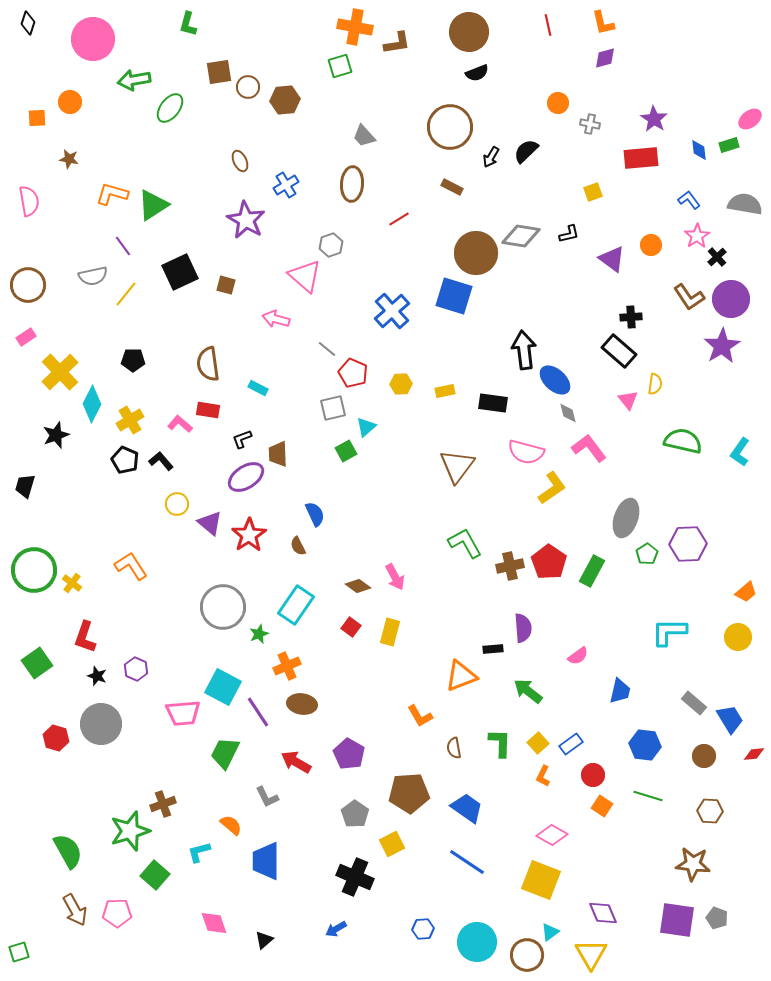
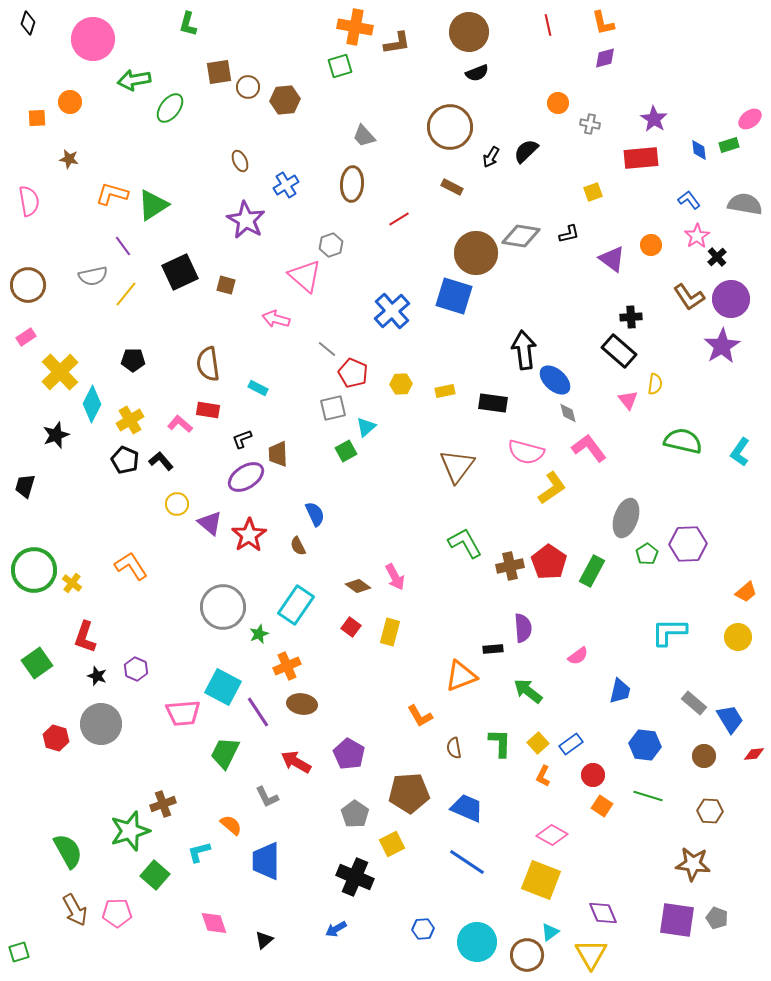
blue trapezoid at (467, 808): rotated 12 degrees counterclockwise
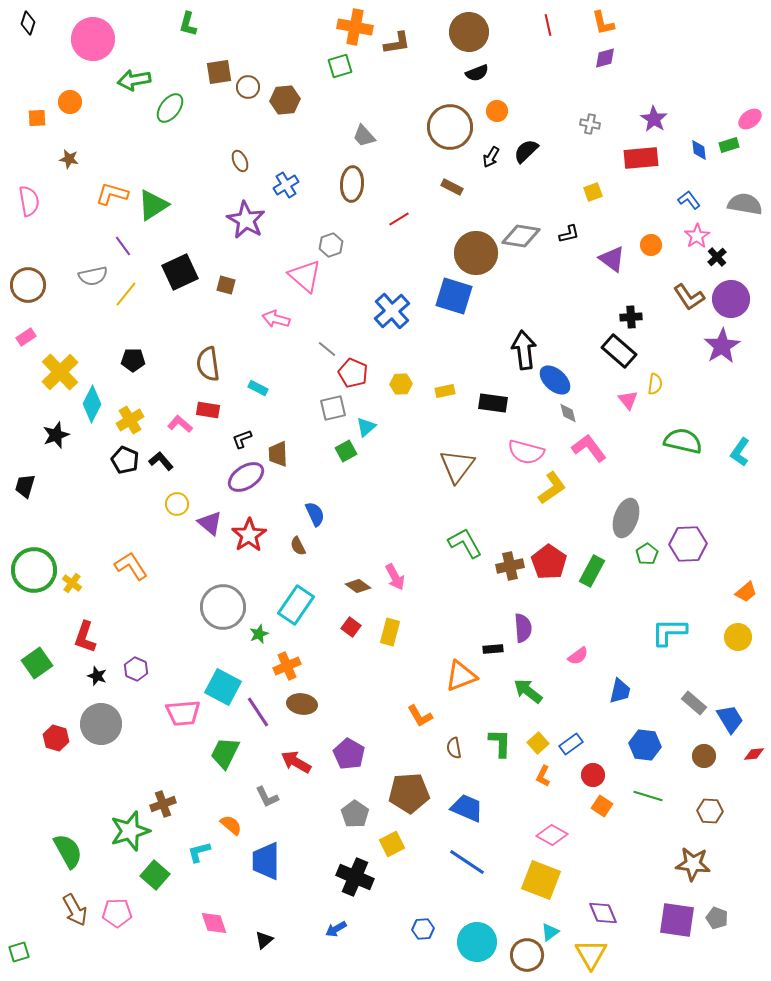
orange circle at (558, 103): moved 61 px left, 8 px down
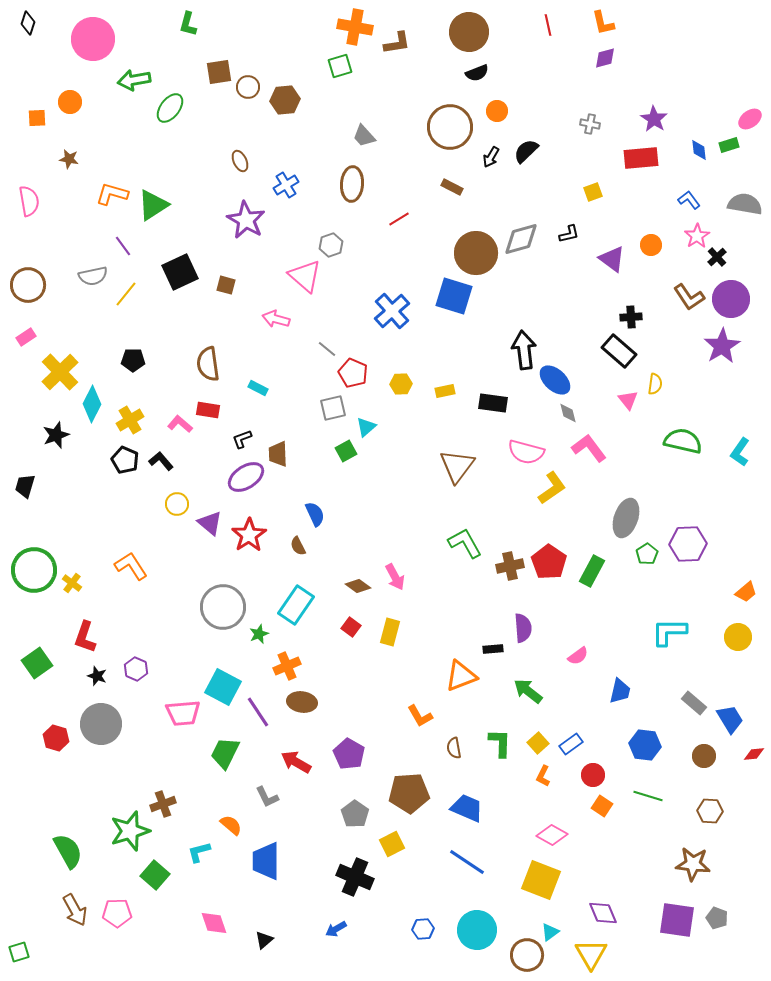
gray diamond at (521, 236): moved 3 px down; rotated 24 degrees counterclockwise
brown ellipse at (302, 704): moved 2 px up
cyan circle at (477, 942): moved 12 px up
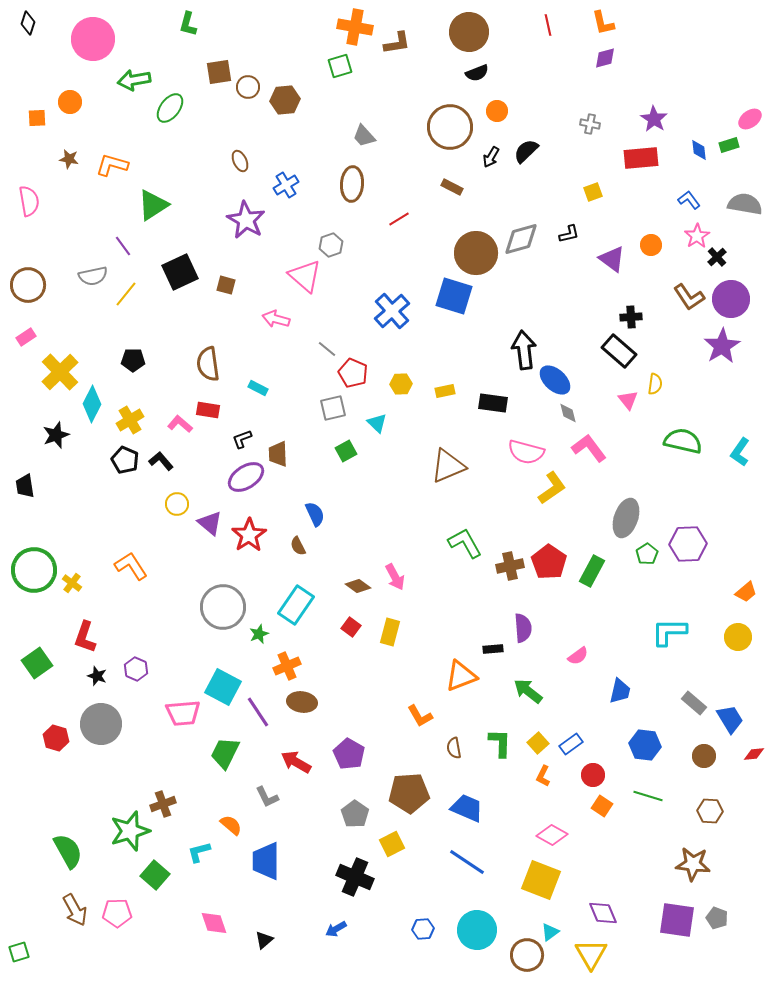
orange L-shape at (112, 194): moved 29 px up
cyan triangle at (366, 427): moved 11 px right, 4 px up; rotated 35 degrees counterclockwise
brown triangle at (457, 466): moved 9 px left; rotated 30 degrees clockwise
black trapezoid at (25, 486): rotated 25 degrees counterclockwise
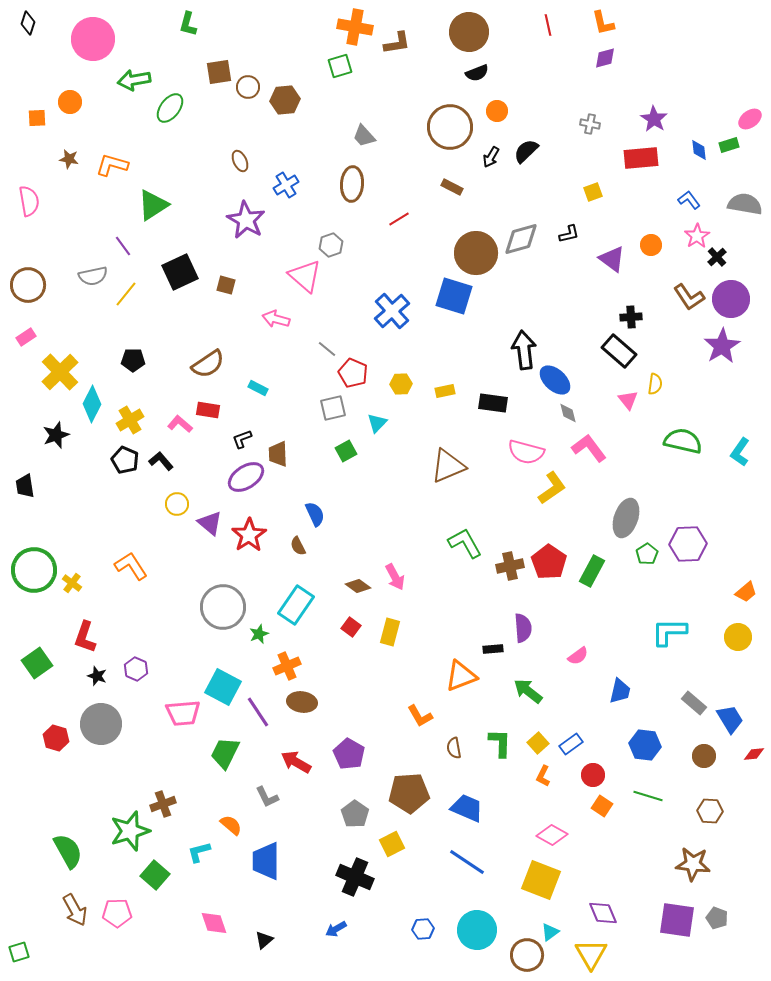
brown semicircle at (208, 364): rotated 116 degrees counterclockwise
cyan triangle at (377, 423): rotated 30 degrees clockwise
